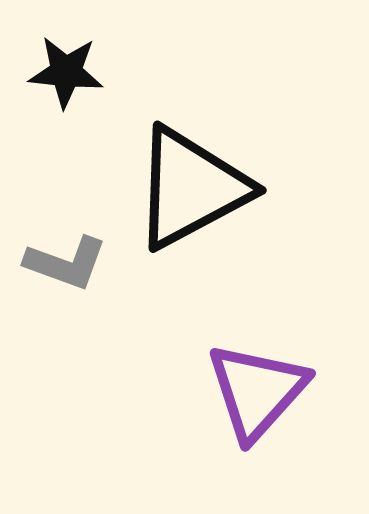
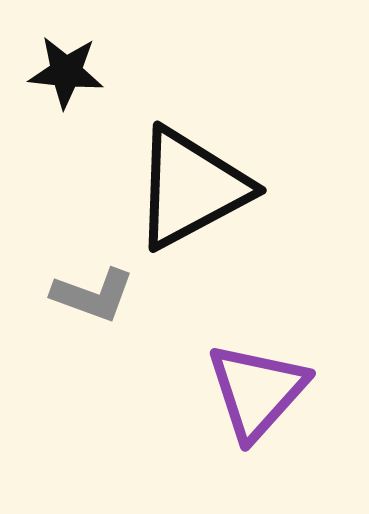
gray L-shape: moved 27 px right, 32 px down
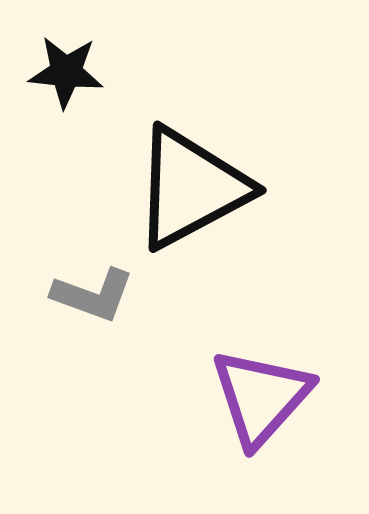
purple triangle: moved 4 px right, 6 px down
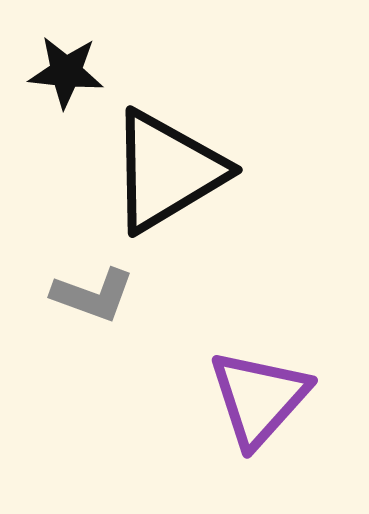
black triangle: moved 24 px left, 17 px up; rotated 3 degrees counterclockwise
purple triangle: moved 2 px left, 1 px down
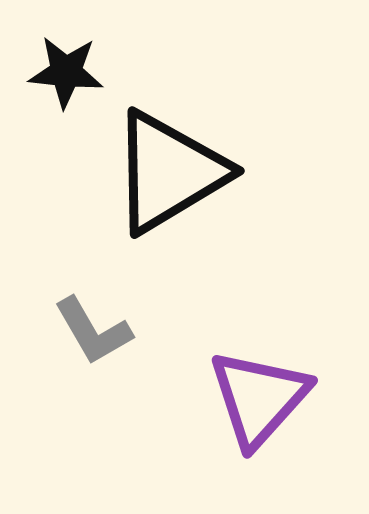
black triangle: moved 2 px right, 1 px down
gray L-shape: moved 36 px down; rotated 40 degrees clockwise
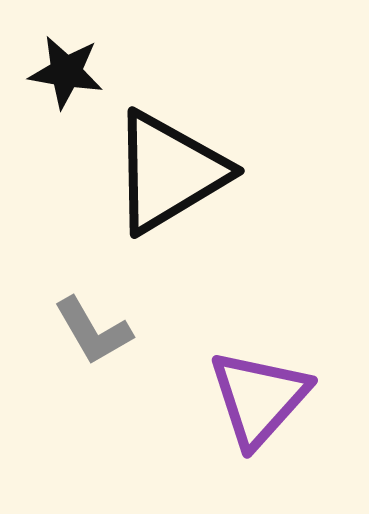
black star: rotated 4 degrees clockwise
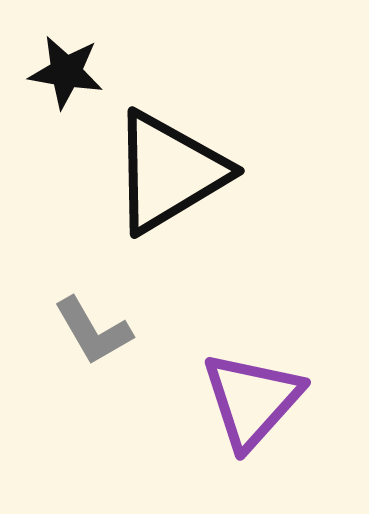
purple triangle: moved 7 px left, 2 px down
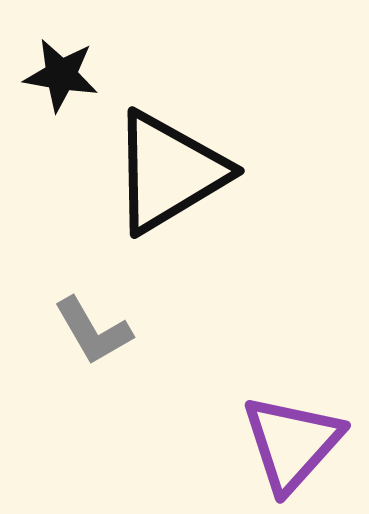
black star: moved 5 px left, 3 px down
purple triangle: moved 40 px right, 43 px down
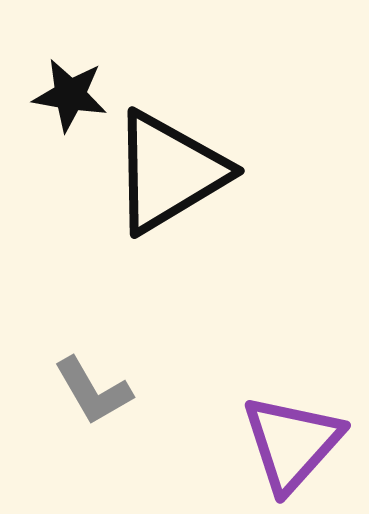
black star: moved 9 px right, 20 px down
gray L-shape: moved 60 px down
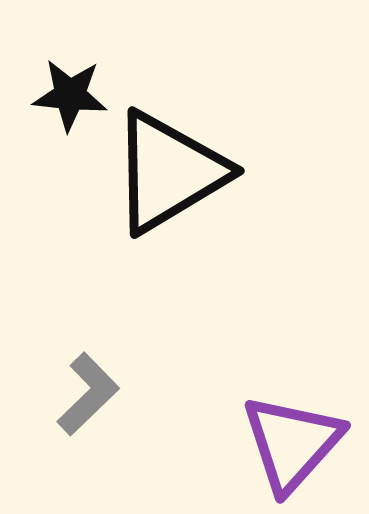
black star: rotated 4 degrees counterclockwise
gray L-shape: moved 5 px left, 3 px down; rotated 104 degrees counterclockwise
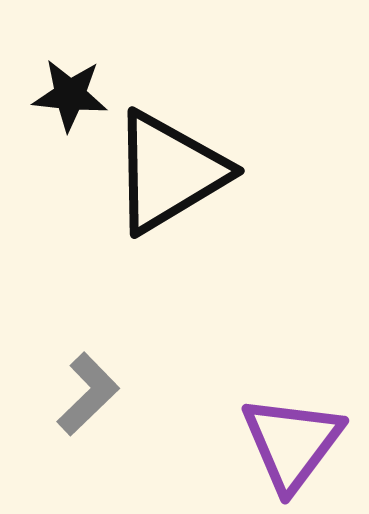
purple triangle: rotated 5 degrees counterclockwise
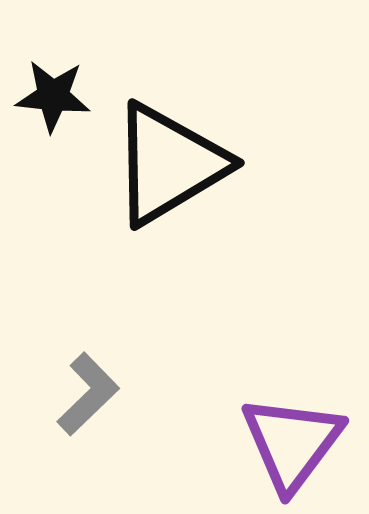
black star: moved 17 px left, 1 px down
black triangle: moved 8 px up
